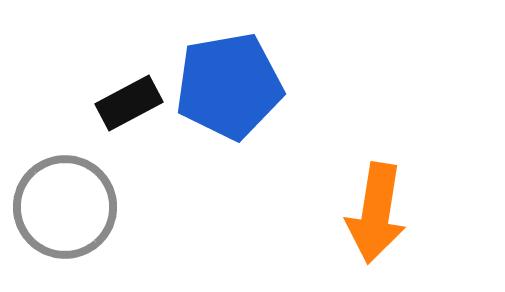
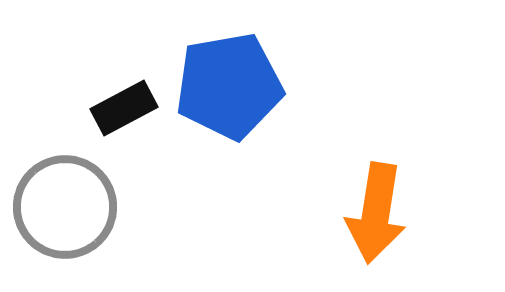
black rectangle: moved 5 px left, 5 px down
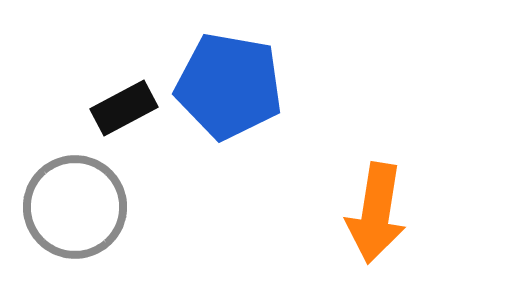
blue pentagon: rotated 20 degrees clockwise
gray circle: moved 10 px right
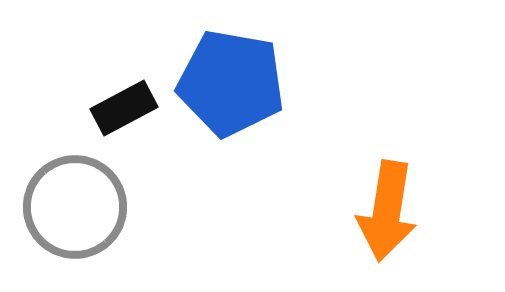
blue pentagon: moved 2 px right, 3 px up
orange arrow: moved 11 px right, 2 px up
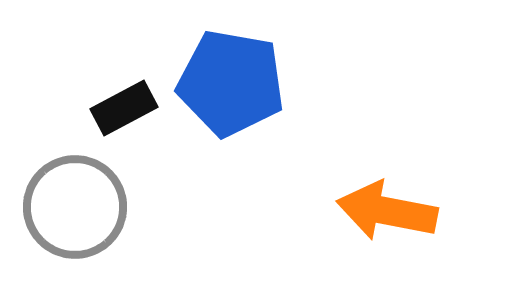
orange arrow: rotated 92 degrees clockwise
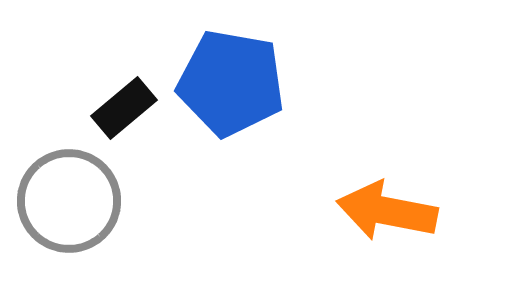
black rectangle: rotated 12 degrees counterclockwise
gray circle: moved 6 px left, 6 px up
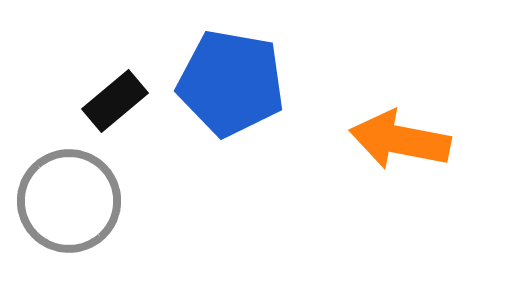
black rectangle: moved 9 px left, 7 px up
orange arrow: moved 13 px right, 71 px up
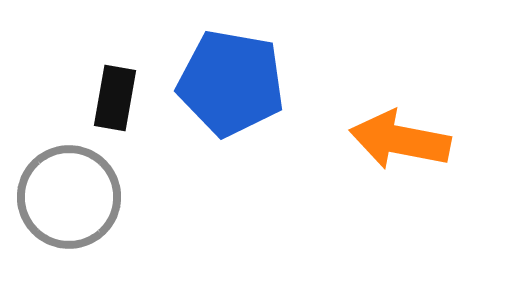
black rectangle: moved 3 px up; rotated 40 degrees counterclockwise
gray circle: moved 4 px up
